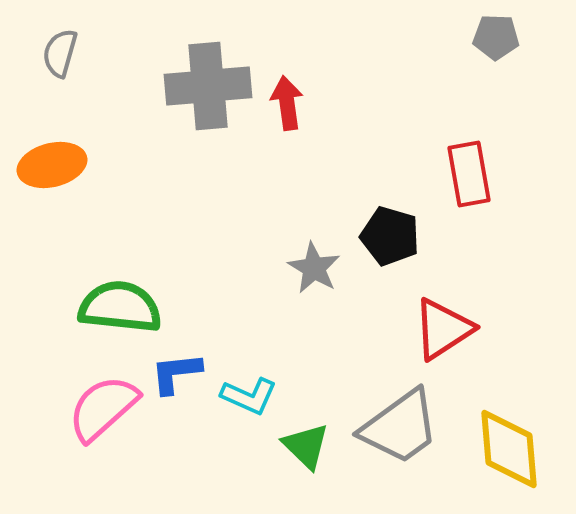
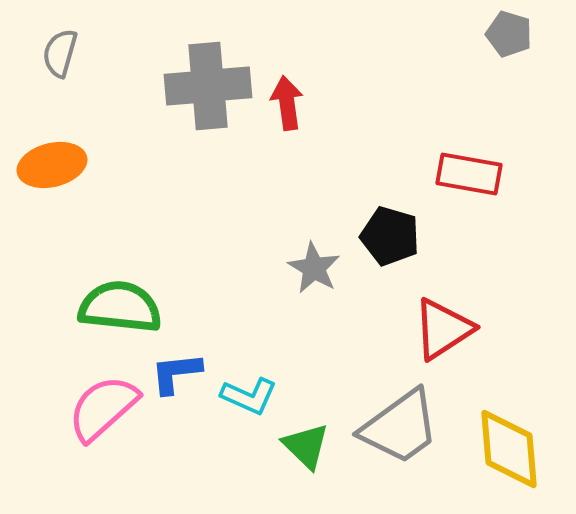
gray pentagon: moved 13 px right, 3 px up; rotated 15 degrees clockwise
red rectangle: rotated 70 degrees counterclockwise
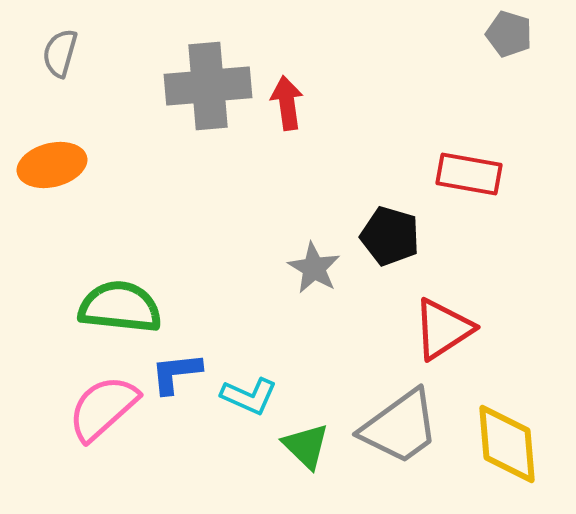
yellow diamond: moved 2 px left, 5 px up
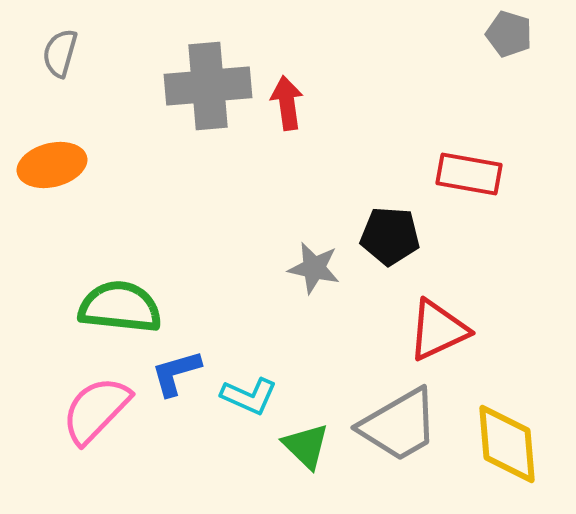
black pentagon: rotated 12 degrees counterclockwise
gray star: rotated 18 degrees counterclockwise
red triangle: moved 5 px left, 1 px down; rotated 8 degrees clockwise
blue L-shape: rotated 10 degrees counterclockwise
pink semicircle: moved 7 px left, 2 px down; rotated 4 degrees counterclockwise
gray trapezoid: moved 1 px left, 2 px up; rotated 6 degrees clockwise
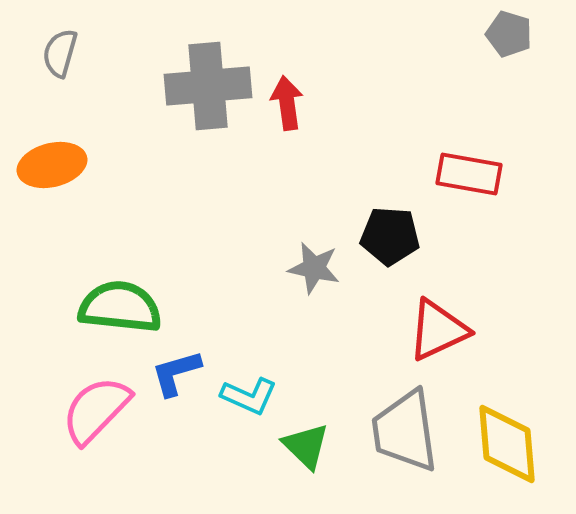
gray trapezoid: moved 6 px right, 6 px down; rotated 112 degrees clockwise
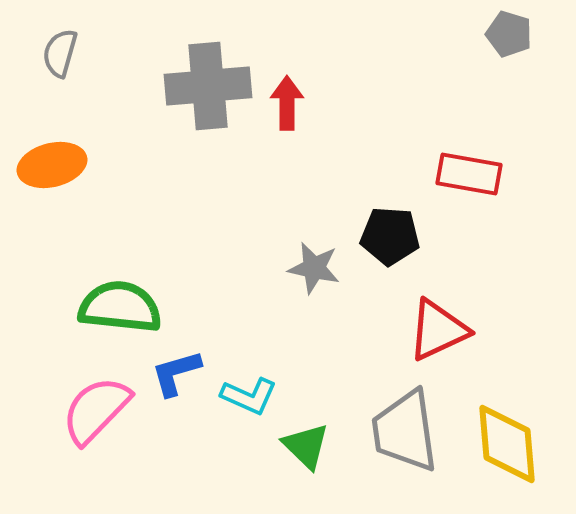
red arrow: rotated 8 degrees clockwise
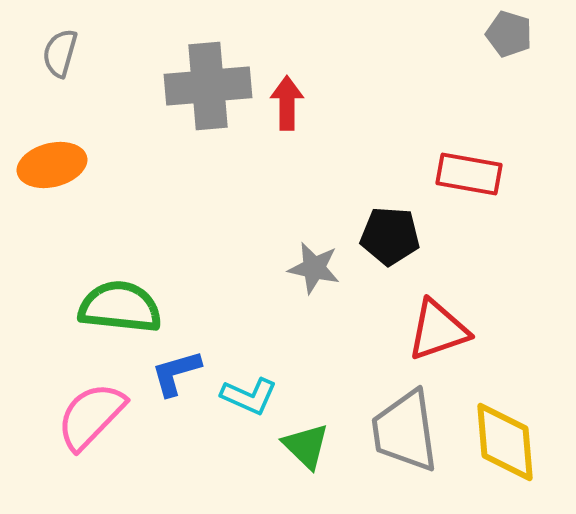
red triangle: rotated 6 degrees clockwise
pink semicircle: moved 5 px left, 6 px down
yellow diamond: moved 2 px left, 2 px up
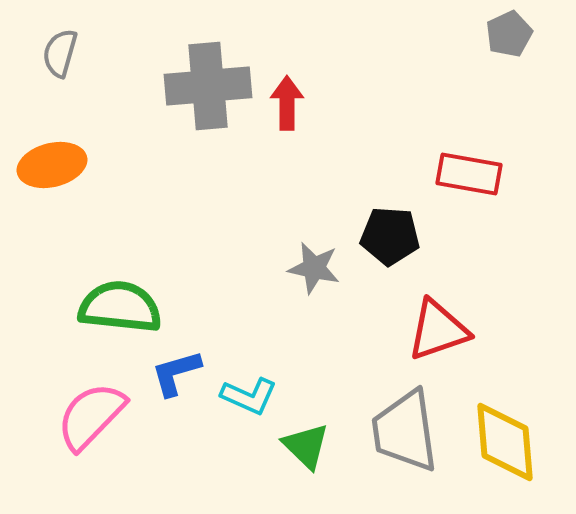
gray pentagon: rotated 30 degrees clockwise
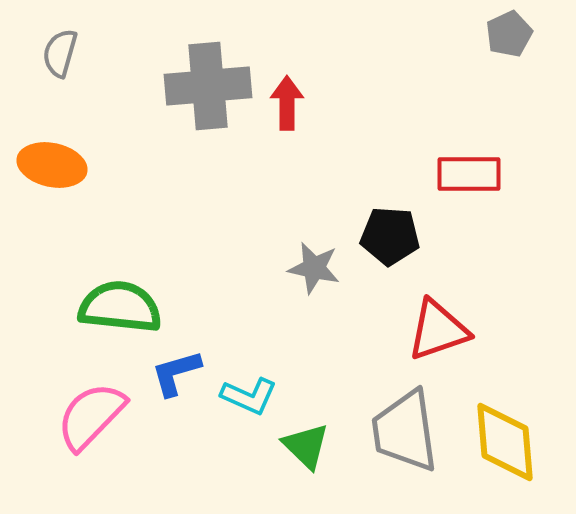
orange ellipse: rotated 26 degrees clockwise
red rectangle: rotated 10 degrees counterclockwise
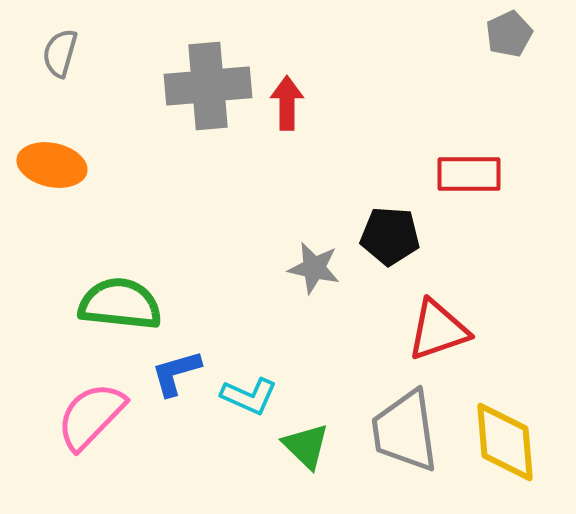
green semicircle: moved 3 px up
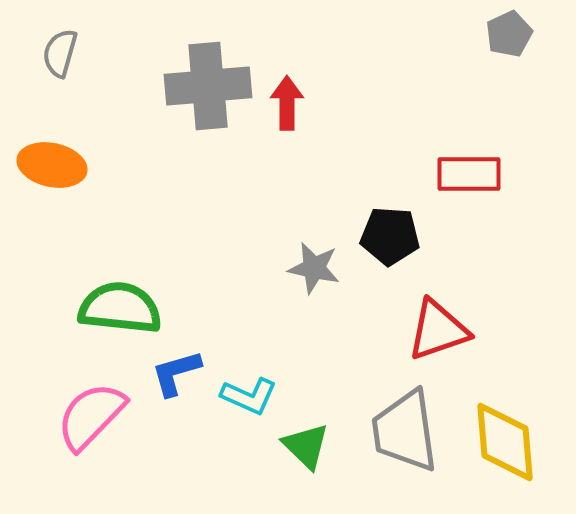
green semicircle: moved 4 px down
